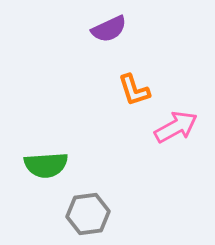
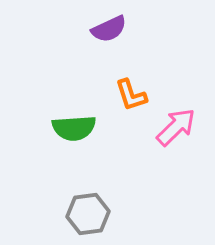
orange L-shape: moved 3 px left, 5 px down
pink arrow: rotated 15 degrees counterclockwise
green semicircle: moved 28 px right, 37 px up
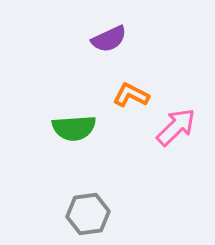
purple semicircle: moved 10 px down
orange L-shape: rotated 135 degrees clockwise
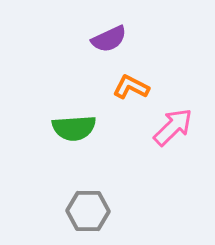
orange L-shape: moved 8 px up
pink arrow: moved 3 px left
gray hexagon: moved 3 px up; rotated 9 degrees clockwise
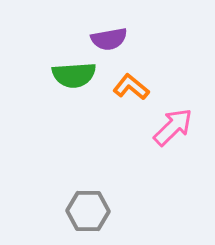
purple semicircle: rotated 15 degrees clockwise
orange L-shape: rotated 12 degrees clockwise
green semicircle: moved 53 px up
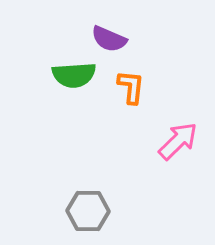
purple semicircle: rotated 33 degrees clockwise
orange L-shape: rotated 57 degrees clockwise
pink arrow: moved 5 px right, 14 px down
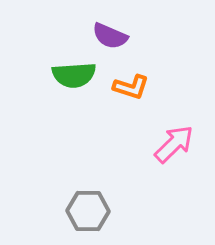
purple semicircle: moved 1 px right, 3 px up
orange L-shape: rotated 102 degrees clockwise
pink arrow: moved 4 px left, 3 px down
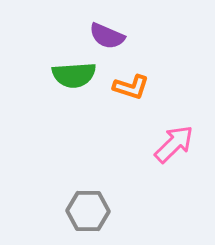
purple semicircle: moved 3 px left
